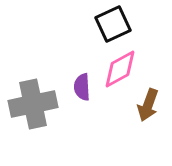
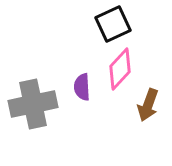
pink diamond: rotated 18 degrees counterclockwise
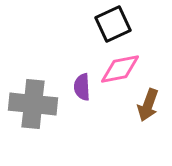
pink diamond: rotated 36 degrees clockwise
gray cross: rotated 18 degrees clockwise
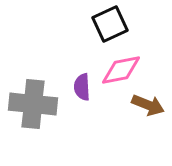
black square: moved 3 px left
pink diamond: moved 1 px right, 1 px down
brown arrow: rotated 88 degrees counterclockwise
